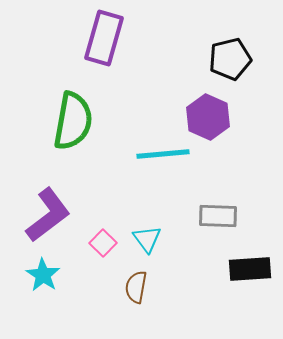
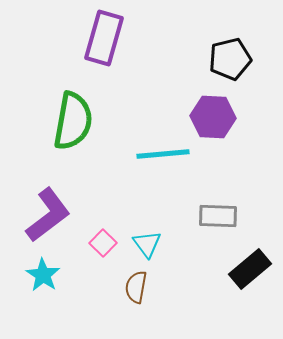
purple hexagon: moved 5 px right; rotated 21 degrees counterclockwise
cyan triangle: moved 5 px down
black rectangle: rotated 36 degrees counterclockwise
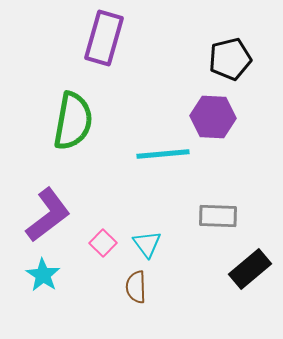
brown semicircle: rotated 12 degrees counterclockwise
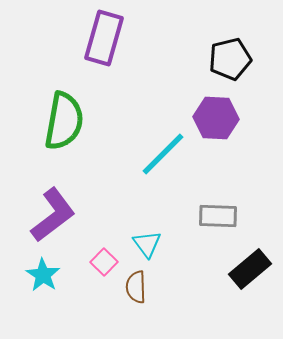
purple hexagon: moved 3 px right, 1 px down
green semicircle: moved 9 px left
cyan line: rotated 40 degrees counterclockwise
purple L-shape: moved 5 px right
pink square: moved 1 px right, 19 px down
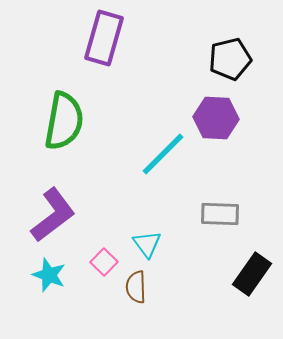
gray rectangle: moved 2 px right, 2 px up
black rectangle: moved 2 px right, 5 px down; rotated 15 degrees counterclockwise
cyan star: moved 6 px right; rotated 12 degrees counterclockwise
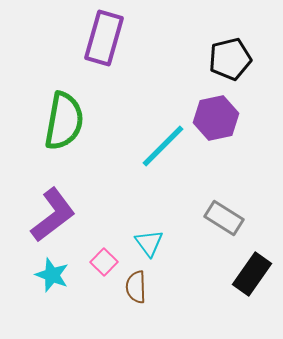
purple hexagon: rotated 15 degrees counterclockwise
cyan line: moved 8 px up
gray rectangle: moved 4 px right, 4 px down; rotated 30 degrees clockwise
cyan triangle: moved 2 px right, 1 px up
cyan star: moved 3 px right
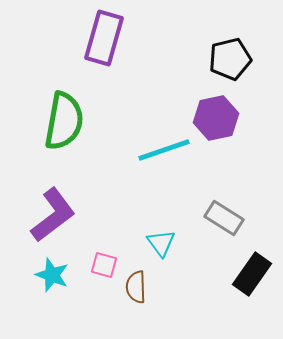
cyan line: moved 1 px right, 4 px down; rotated 26 degrees clockwise
cyan triangle: moved 12 px right
pink square: moved 3 px down; rotated 28 degrees counterclockwise
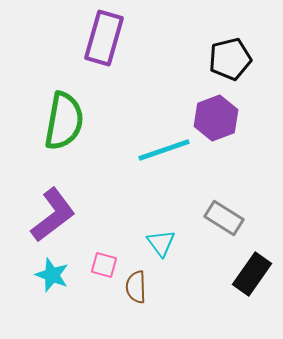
purple hexagon: rotated 9 degrees counterclockwise
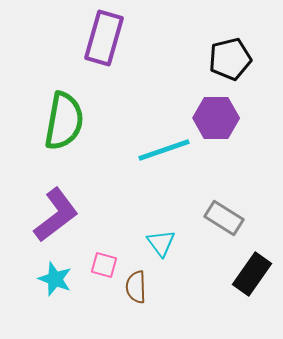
purple hexagon: rotated 21 degrees clockwise
purple L-shape: moved 3 px right
cyan star: moved 3 px right, 4 px down
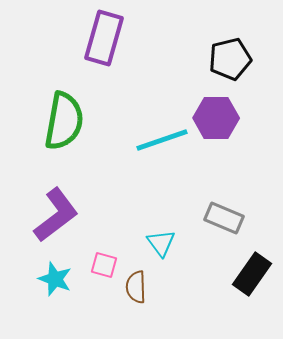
cyan line: moved 2 px left, 10 px up
gray rectangle: rotated 9 degrees counterclockwise
